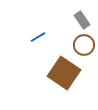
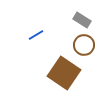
gray rectangle: rotated 24 degrees counterclockwise
blue line: moved 2 px left, 2 px up
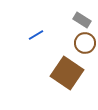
brown circle: moved 1 px right, 2 px up
brown square: moved 3 px right
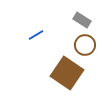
brown circle: moved 2 px down
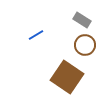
brown square: moved 4 px down
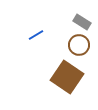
gray rectangle: moved 2 px down
brown circle: moved 6 px left
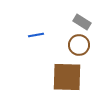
blue line: rotated 21 degrees clockwise
brown square: rotated 32 degrees counterclockwise
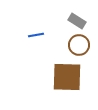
gray rectangle: moved 5 px left, 1 px up
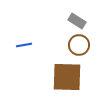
blue line: moved 12 px left, 10 px down
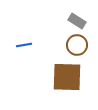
brown circle: moved 2 px left
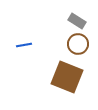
brown circle: moved 1 px right, 1 px up
brown square: rotated 20 degrees clockwise
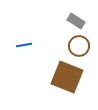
gray rectangle: moved 1 px left
brown circle: moved 1 px right, 2 px down
